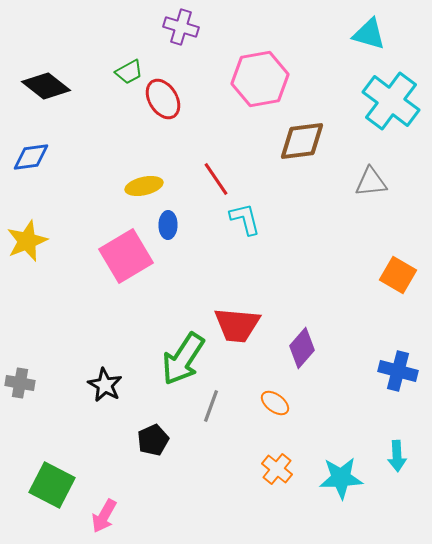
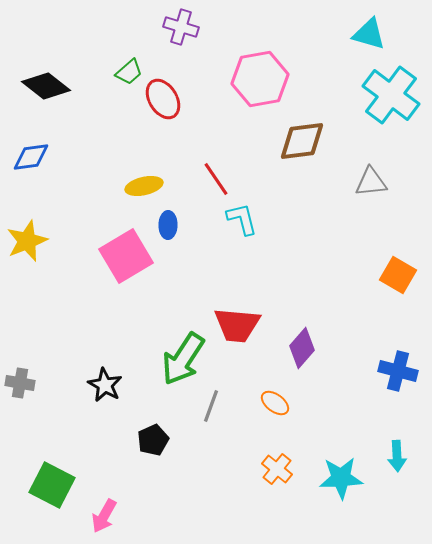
green trapezoid: rotated 12 degrees counterclockwise
cyan cross: moved 6 px up
cyan L-shape: moved 3 px left
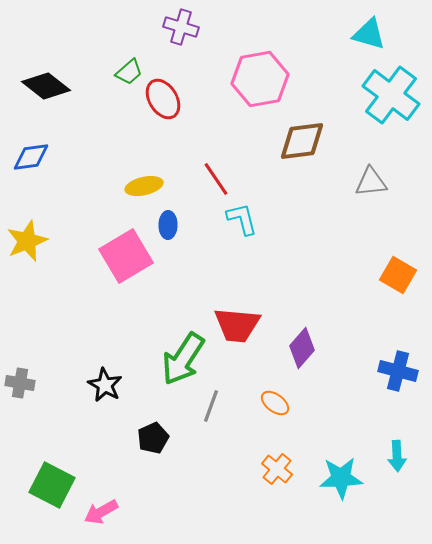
black pentagon: moved 2 px up
pink arrow: moved 3 px left, 4 px up; rotated 32 degrees clockwise
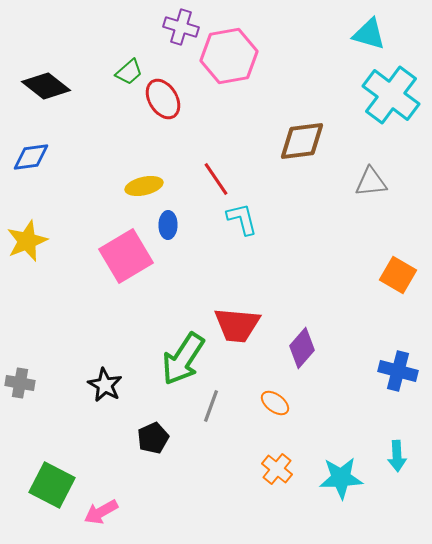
pink hexagon: moved 31 px left, 23 px up
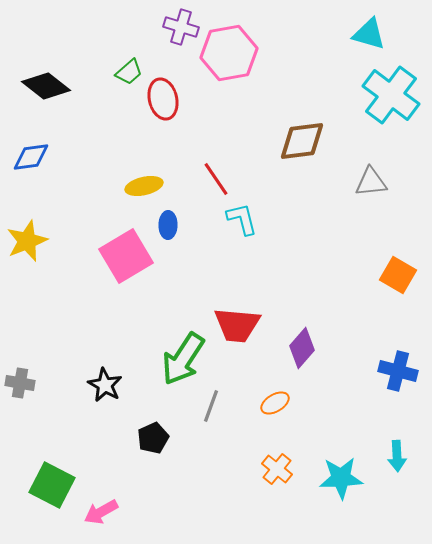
pink hexagon: moved 3 px up
red ellipse: rotated 18 degrees clockwise
orange ellipse: rotated 68 degrees counterclockwise
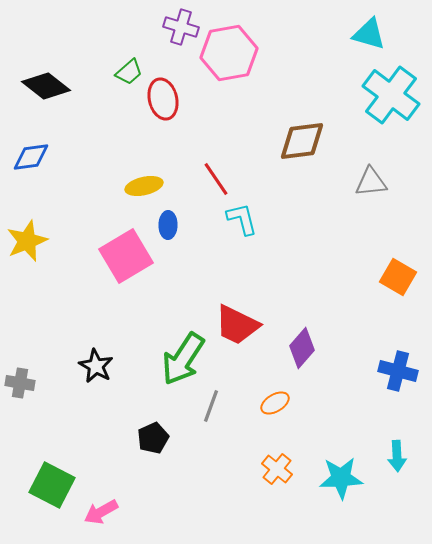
orange square: moved 2 px down
red trapezoid: rotated 21 degrees clockwise
black star: moved 9 px left, 19 px up
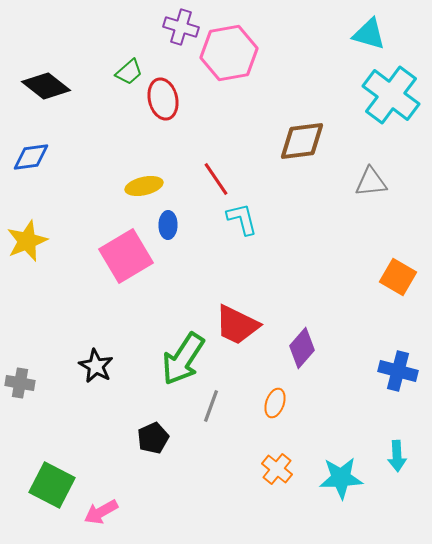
orange ellipse: rotated 40 degrees counterclockwise
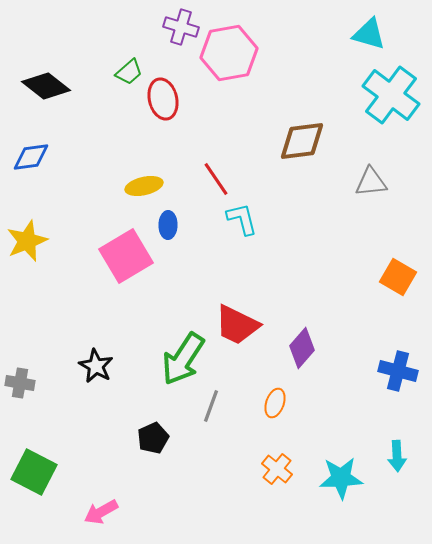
green square: moved 18 px left, 13 px up
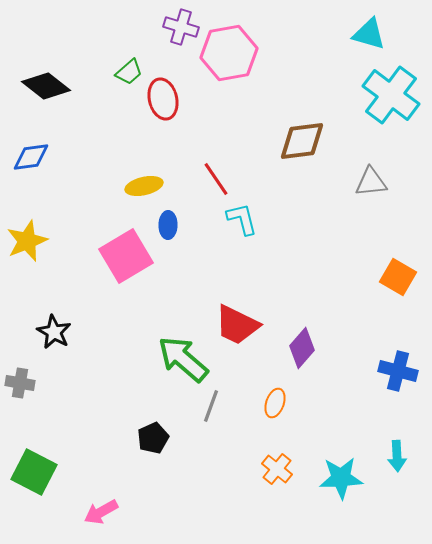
green arrow: rotated 98 degrees clockwise
black star: moved 42 px left, 34 px up
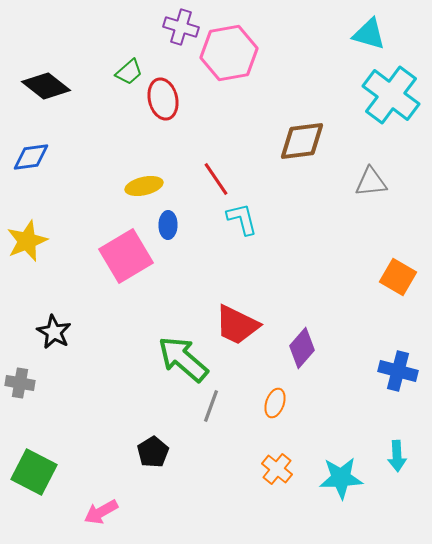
black pentagon: moved 14 px down; rotated 8 degrees counterclockwise
